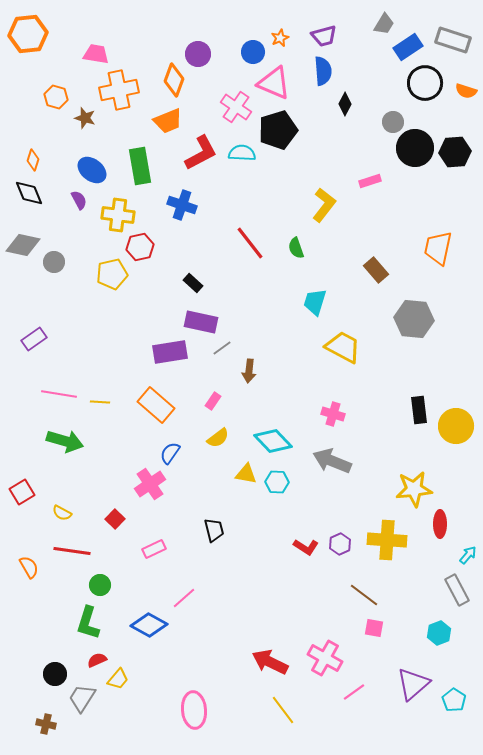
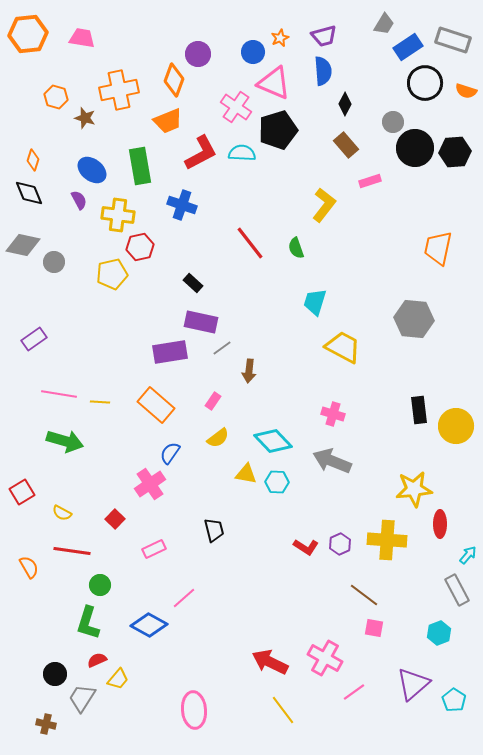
pink trapezoid at (96, 54): moved 14 px left, 16 px up
brown rectangle at (376, 270): moved 30 px left, 125 px up
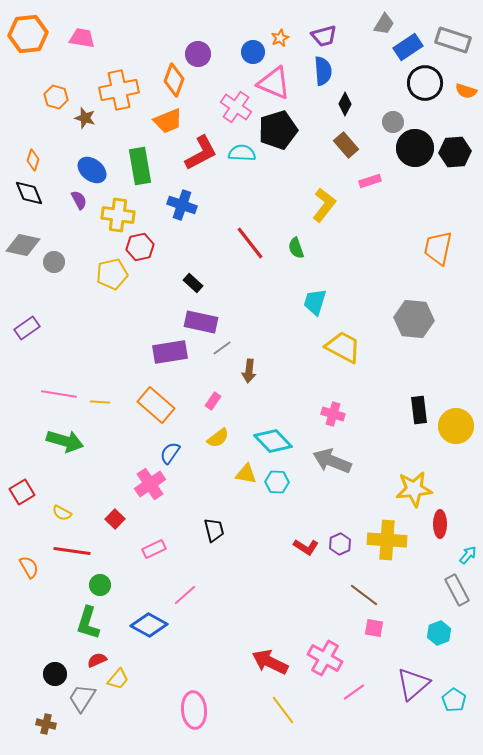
purple rectangle at (34, 339): moved 7 px left, 11 px up
pink line at (184, 598): moved 1 px right, 3 px up
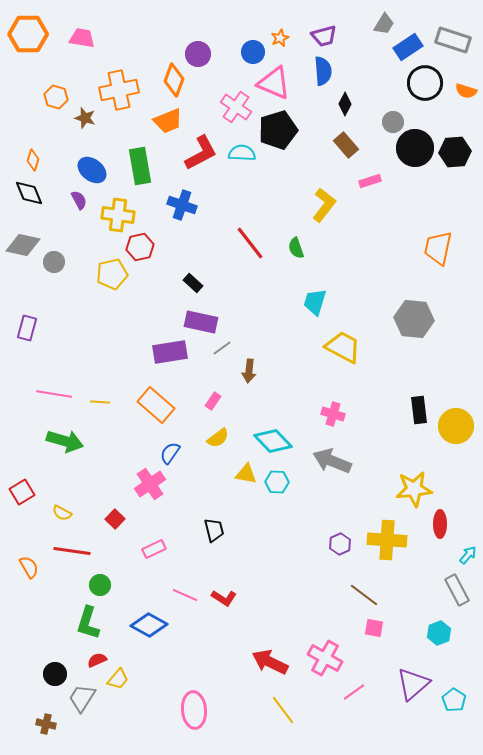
orange hexagon at (28, 34): rotated 6 degrees clockwise
purple rectangle at (27, 328): rotated 40 degrees counterclockwise
pink line at (59, 394): moved 5 px left
red L-shape at (306, 547): moved 82 px left, 51 px down
pink line at (185, 595): rotated 65 degrees clockwise
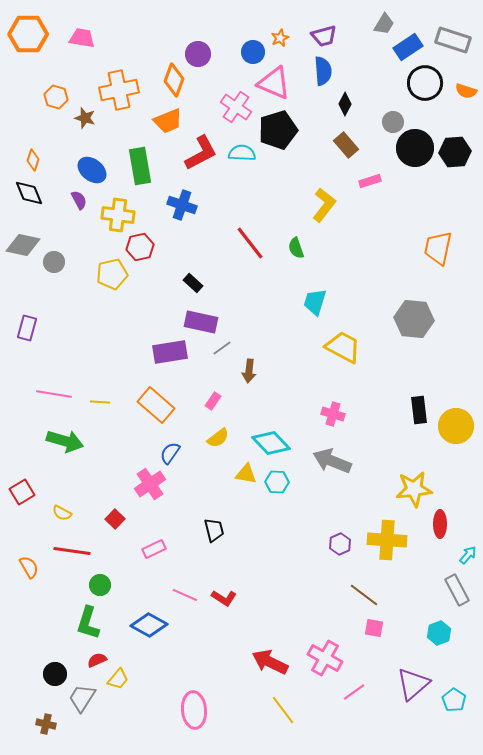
cyan diamond at (273, 441): moved 2 px left, 2 px down
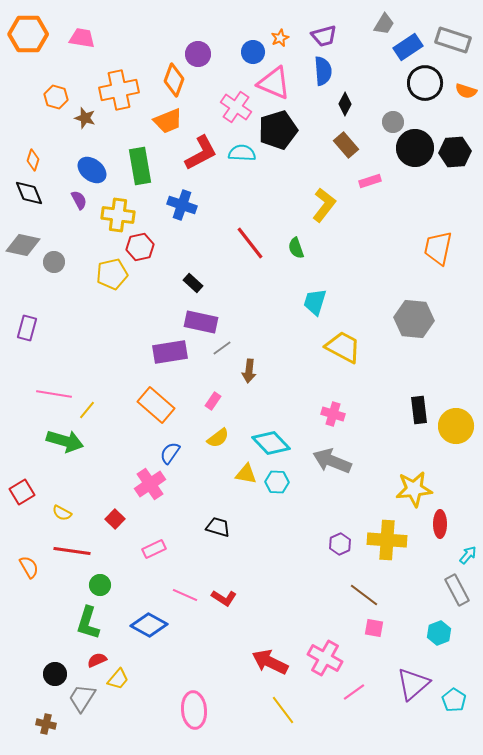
yellow line at (100, 402): moved 13 px left, 8 px down; rotated 54 degrees counterclockwise
black trapezoid at (214, 530): moved 4 px right, 3 px up; rotated 60 degrees counterclockwise
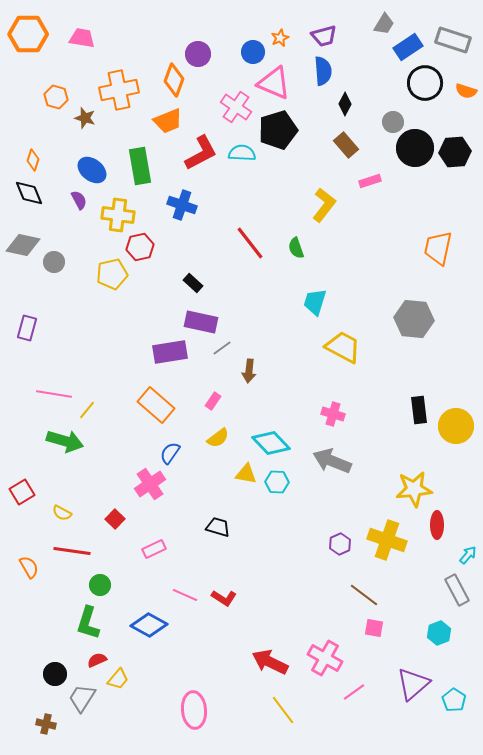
red ellipse at (440, 524): moved 3 px left, 1 px down
yellow cross at (387, 540): rotated 15 degrees clockwise
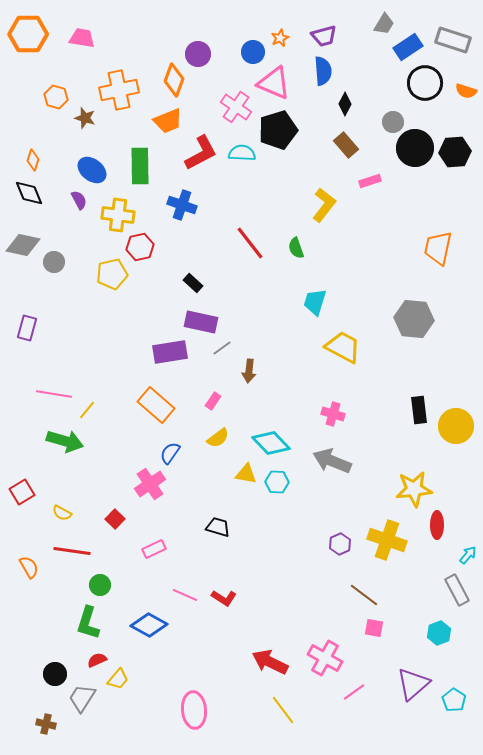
green rectangle at (140, 166): rotated 9 degrees clockwise
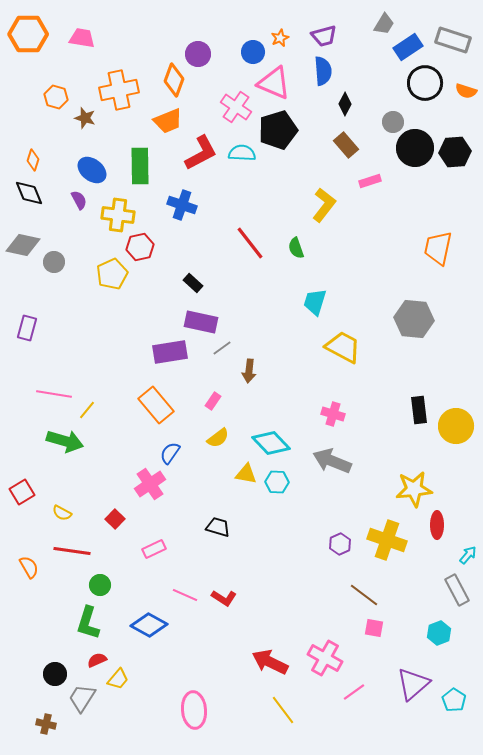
yellow pentagon at (112, 274): rotated 12 degrees counterclockwise
orange rectangle at (156, 405): rotated 9 degrees clockwise
